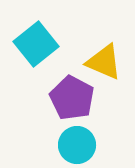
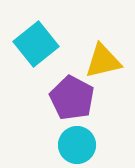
yellow triangle: moved 1 px left, 1 px up; rotated 36 degrees counterclockwise
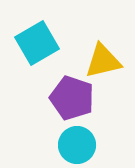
cyan square: moved 1 px right, 1 px up; rotated 9 degrees clockwise
purple pentagon: rotated 9 degrees counterclockwise
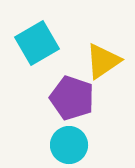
yellow triangle: rotated 21 degrees counterclockwise
cyan circle: moved 8 px left
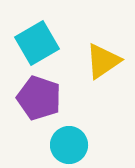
purple pentagon: moved 33 px left
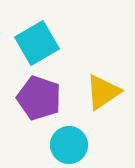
yellow triangle: moved 31 px down
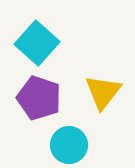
cyan square: rotated 18 degrees counterclockwise
yellow triangle: rotated 18 degrees counterclockwise
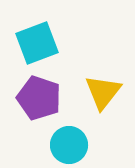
cyan square: rotated 27 degrees clockwise
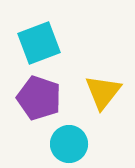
cyan square: moved 2 px right
cyan circle: moved 1 px up
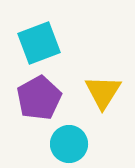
yellow triangle: rotated 6 degrees counterclockwise
purple pentagon: rotated 24 degrees clockwise
